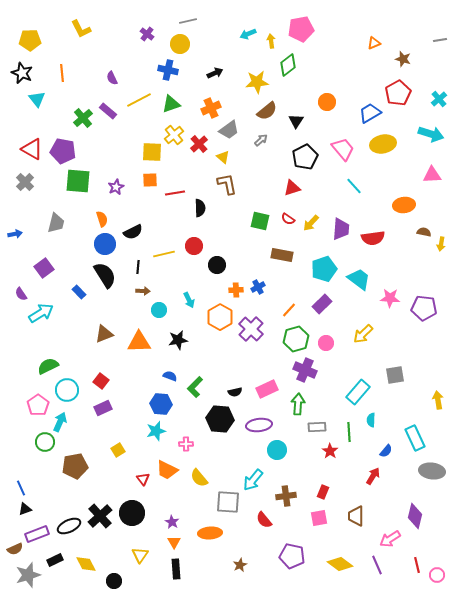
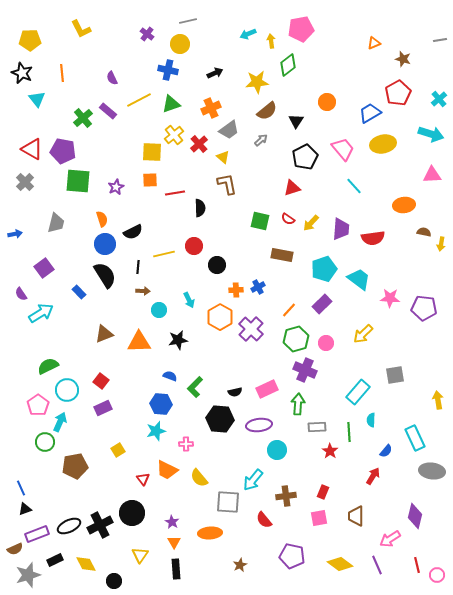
black cross at (100, 516): moved 9 px down; rotated 15 degrees clockwise
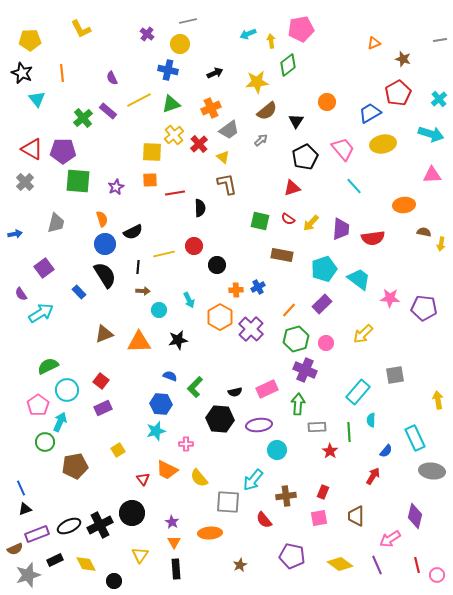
purple pentagon at (63, 151): rotated 10 degrees counterclockwise
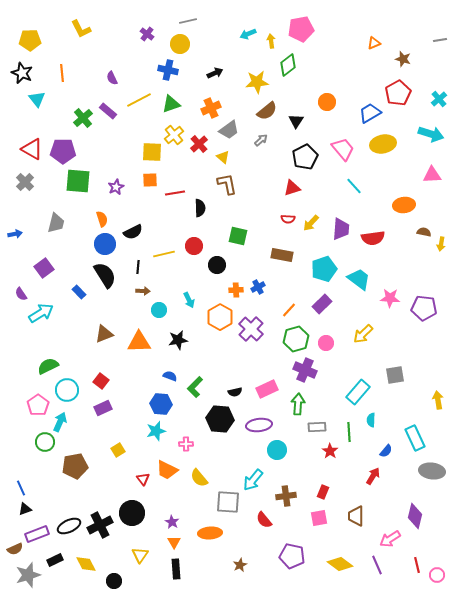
red semicircle at (288, 219): rotated 32 degrees counterclockwise
green square at (260, 221): moved 22 px left, 15 px down
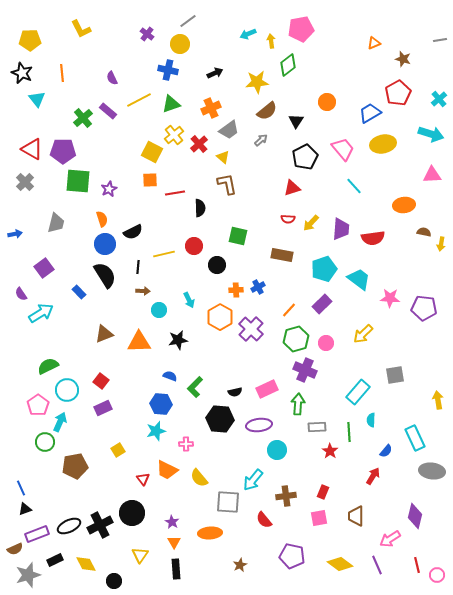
gray line at (188, 21): rotated 24 degrees counterclockwise
yellow square at (152, 152): rotated 25 degrees clockwise
purple star at (116, 187): moved 7 px left, 2 px down
